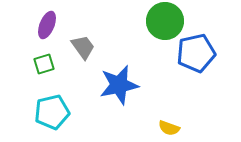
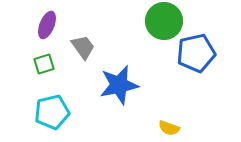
green circle: moved 1 px left
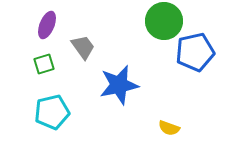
blue pentagon: moved 1 px left, 1 px up
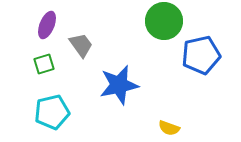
gray trapezoid: moved 2 px left, 2 px up
blue pentagon: moved 6 px right, 3 px down
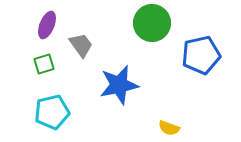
green circle: moved 12 px left, 2 px down
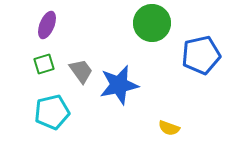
gray trapezoid: moved 26 px down
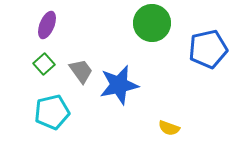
blue pentagon: moved 7 px right, 6 px up
green square: rotated 25 degrees counterclockwise
